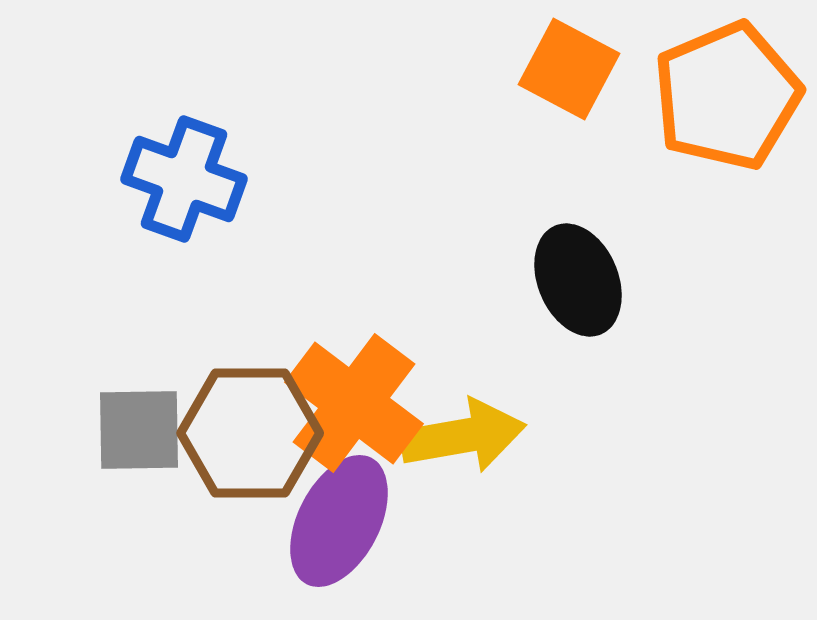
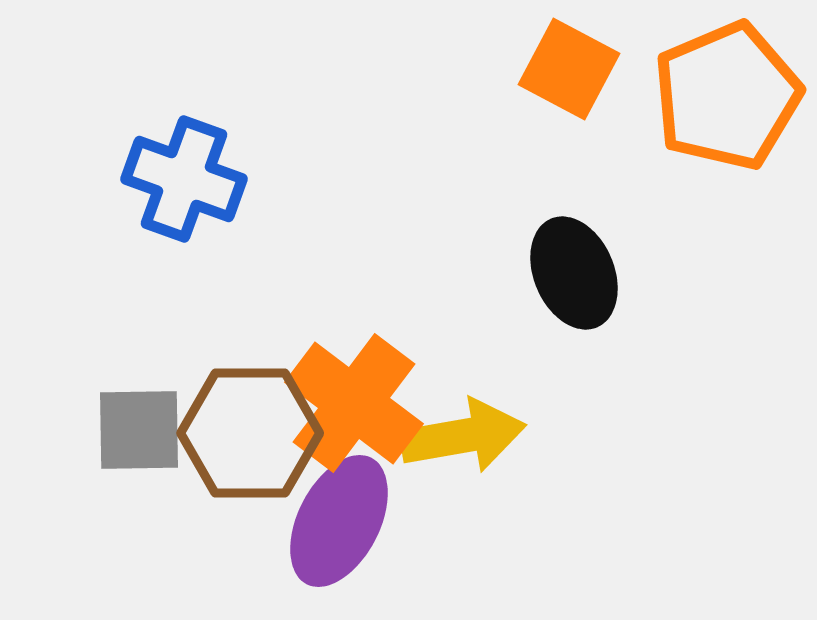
black ellipse: moved 4 px left, 7 px up
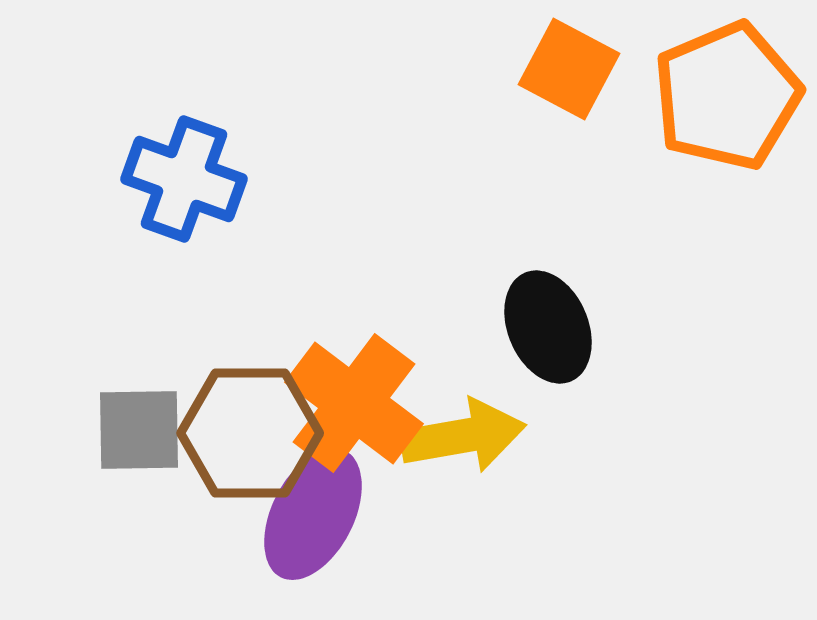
black ellipse: moved 26 px left, 54 px down
purple ellipse: moved 26 px left, 7 px up
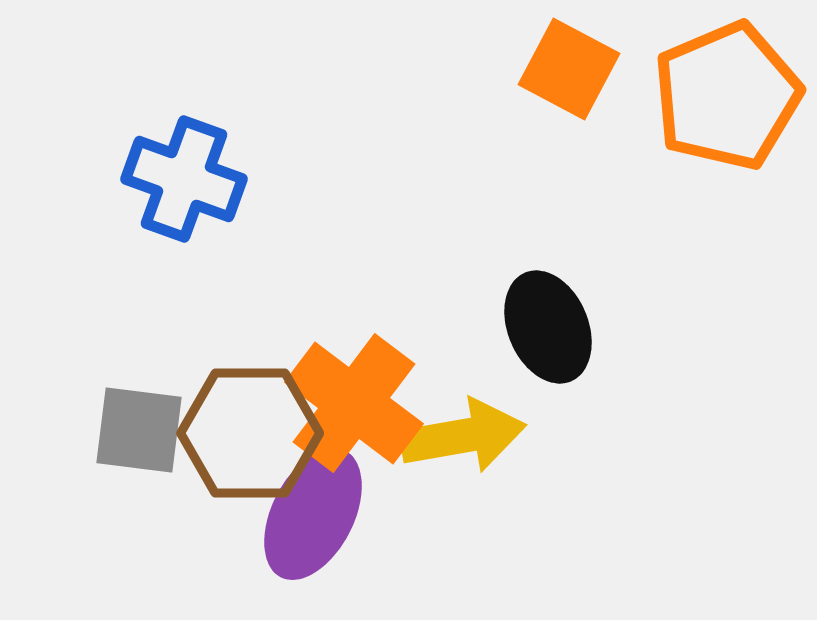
gray square: rotated 8 degrees clockwise
